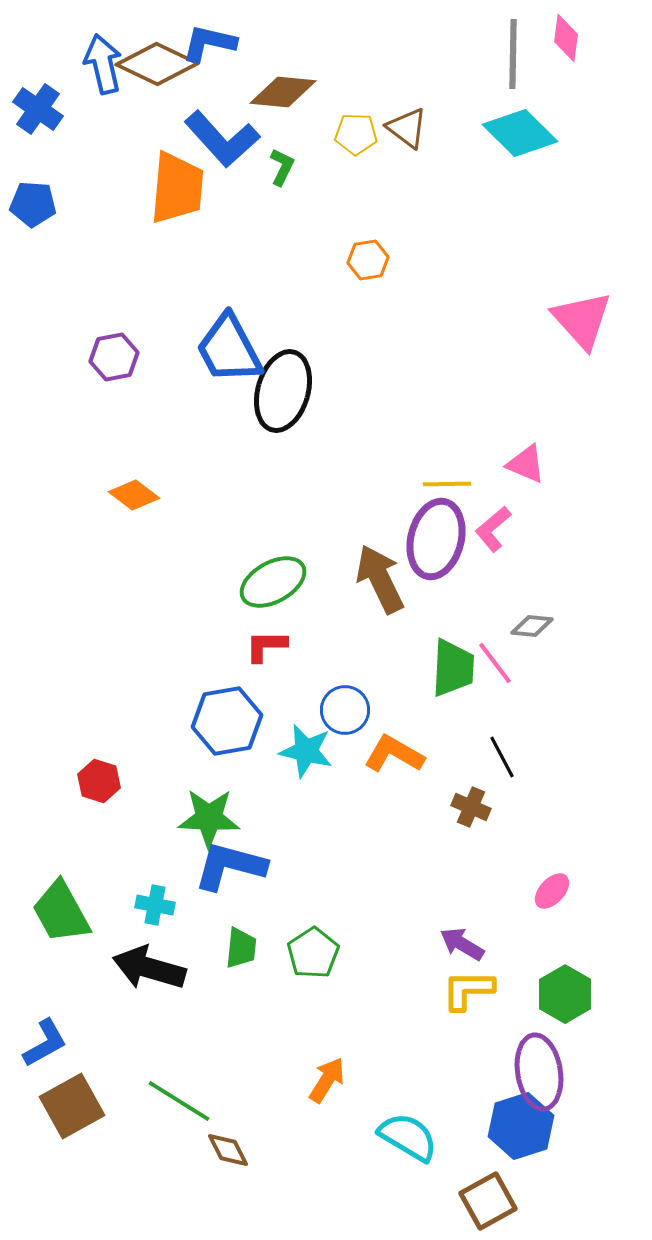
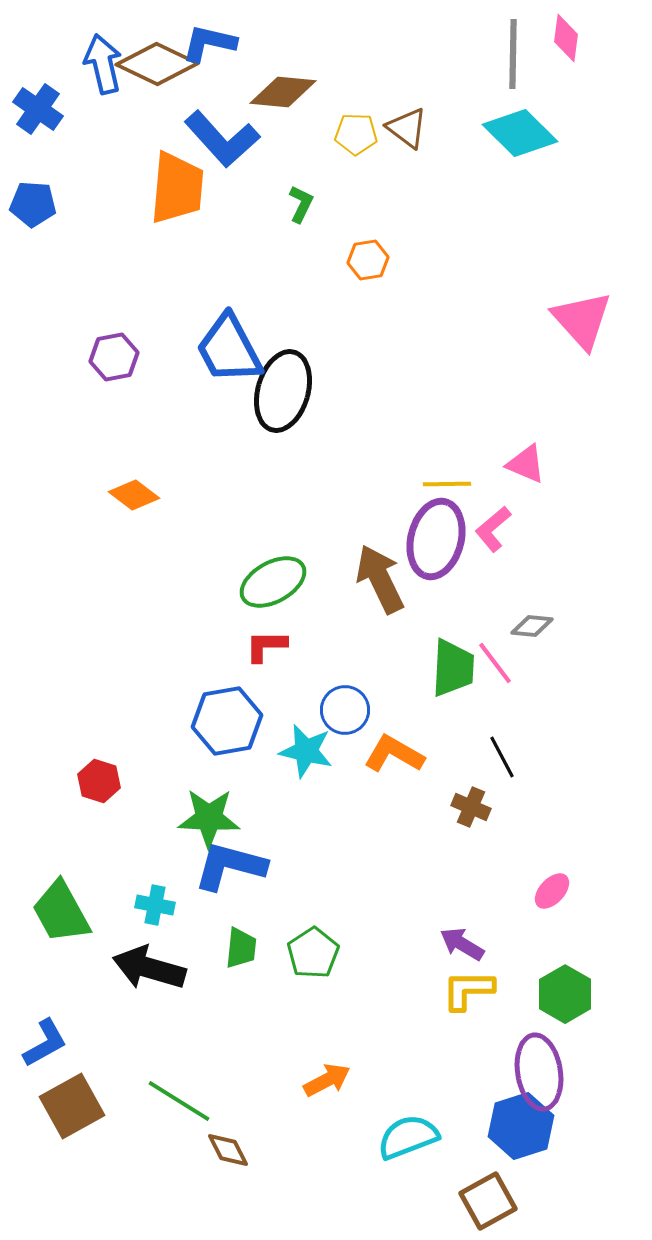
green L-shape at (282, 167): moved 19 px right, 37 px down
orange arrow at (327, 1080): rotated 30 degrees clockwise
cyan semicircle at (408, 1137): rotated 52 degrees counterclockwise
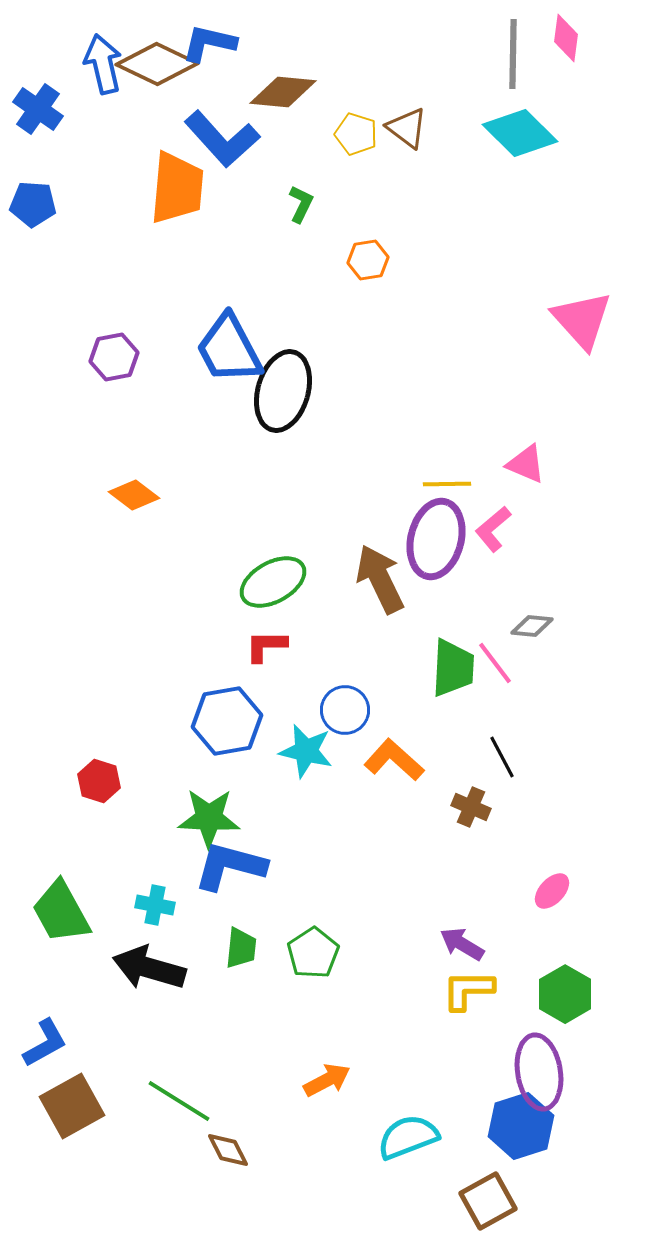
yellow pentagon at (356, 134): rotated 15 degrees clockwise
orange L-shape at (394, 754): moved 6 px down; rotated 12 degrees clockwise
